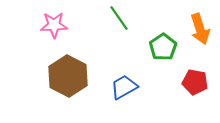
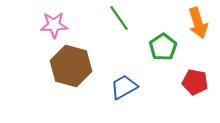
orange arrow: moved 2 px left, 6 px up
brown hexagon: moved 3 px right, 10 px up; rotated 12 degrees counterclockwise
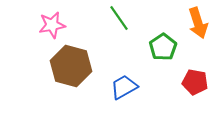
pink star: moved 2 px left; rotated 8 degrees counterclockwise
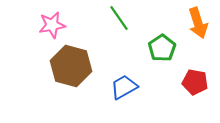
green pentagon: moved 1 px left, 1 px down
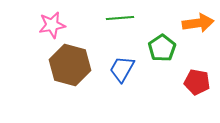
green line: moved 1 px right; rotated 60 degrees counterclockwise
orange arrow: rotated 80 degrees counterclockwise
brown hexagon: moved 1 px left, 1 px up
red pentagon: moved 2 px right
blue trapezoid: moved 2 px left, 18 px up; rotated 32 degrees counterclockwise
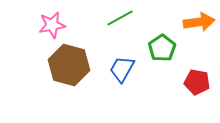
green line: rotated 24 degrees counterclockwise
orange arrow: moved 1 px right, 1 px up
brown hexagon: moved 1 px left
